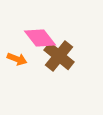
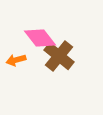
orange arrow: moved 1 px left, 1 px down; rotated 144 degrees clockwise
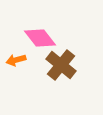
brown cross: moved 2 px right, 9 px down
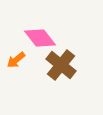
orange arrow: rotated 24 degrees counterclockwise
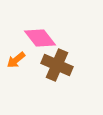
brown cross: moved 4 px left; rotated 16 degrees counterclockwise
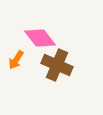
orange arrow: rotated 18 degrees counterclockwise
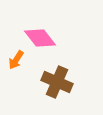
brown cross: moved 17 px down
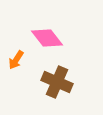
pink diamond: moved 7 px right
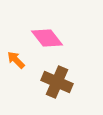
orange arrow: rotated 102 degrees clockwise
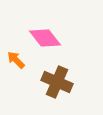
pink diamond: moved 2 px left
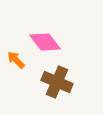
pink diamond: moved 4 px down
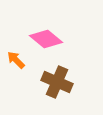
pink diamond: moved 1 px right, 3 px up; rotated 12 degrees counterclockwise
